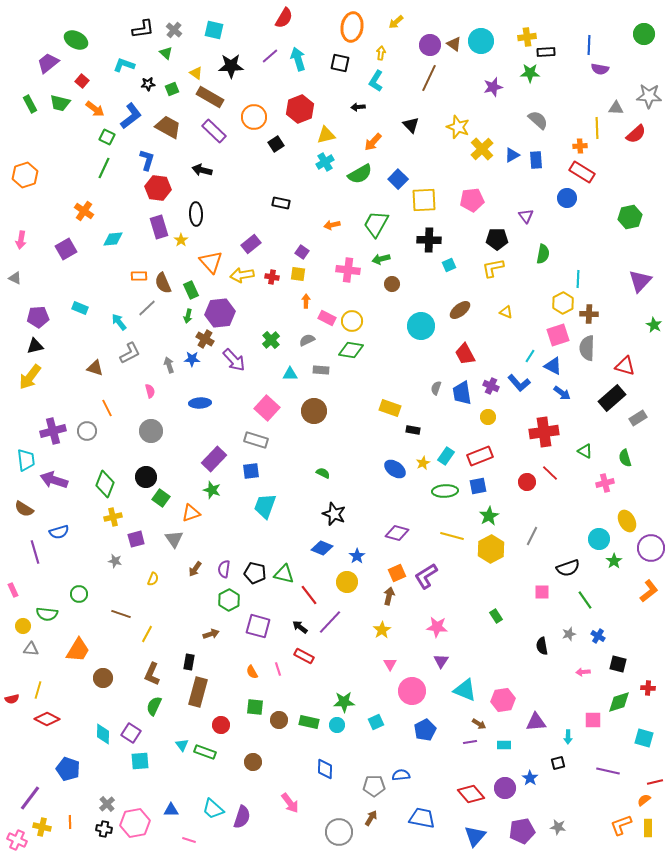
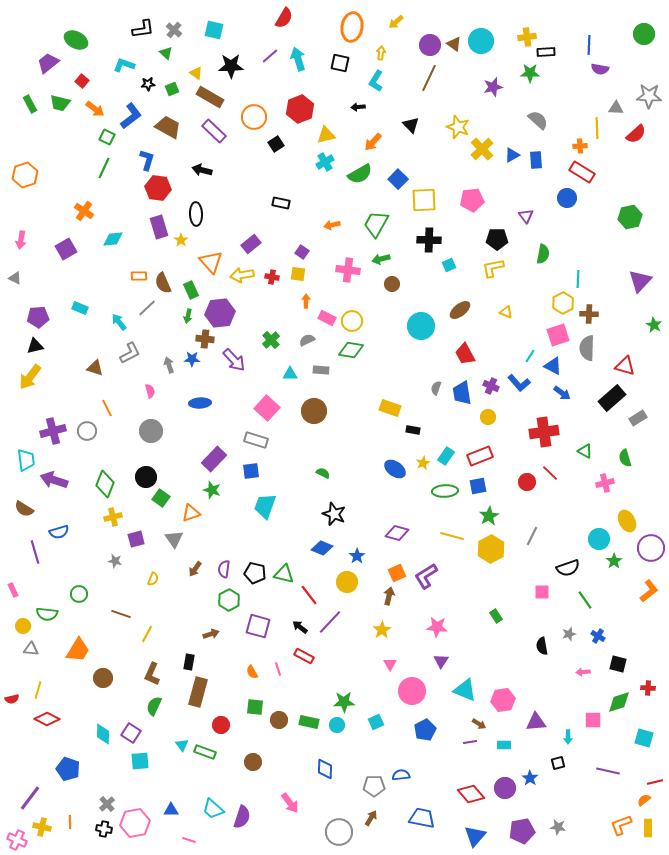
brown cross at (205, 339): rotated 24 degrees counterclockwise
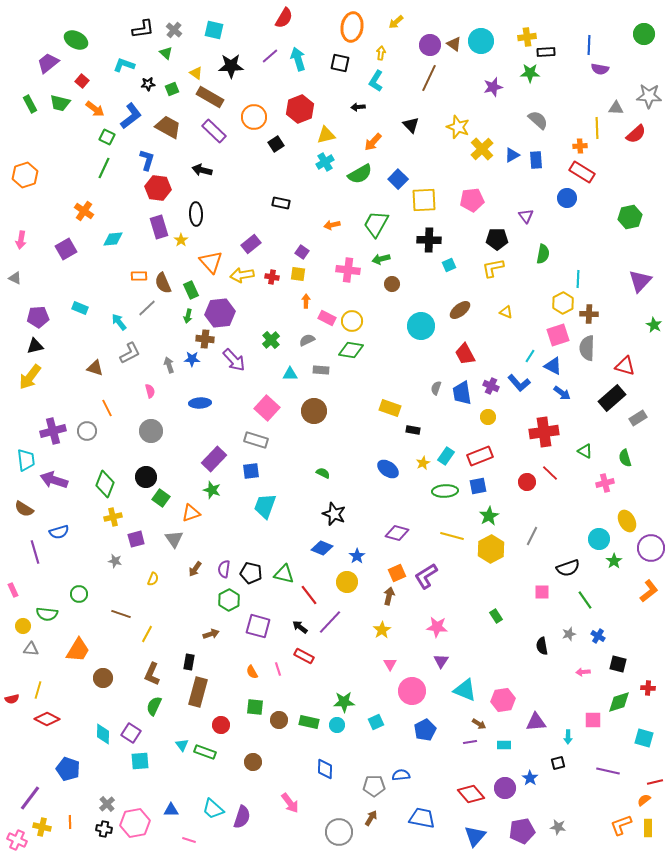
blue ellipse at (395, 469): moved 7 px left
black pentagon at (255, 573): moved 4 px left
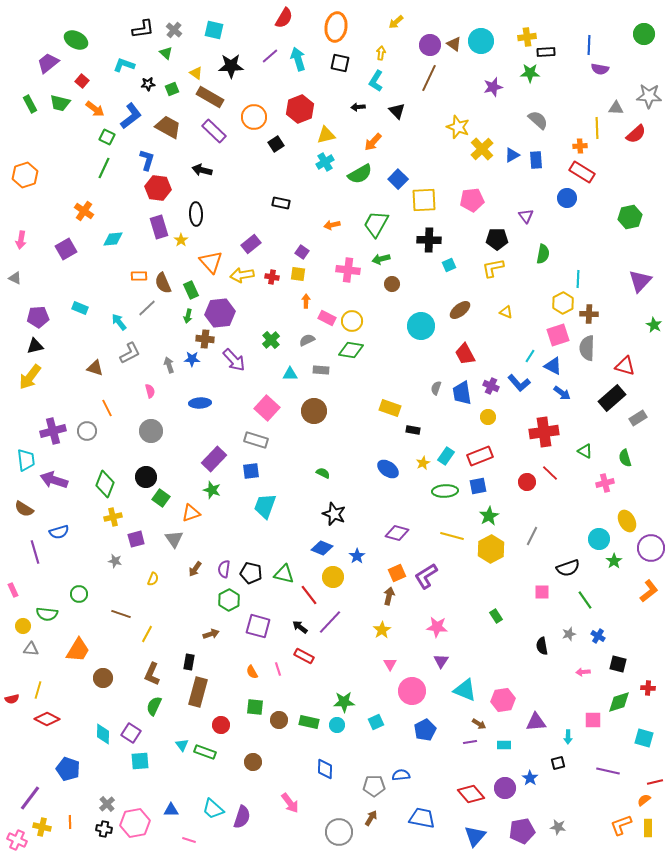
orange ellipse at (352, 27): moved 16 px left
black triangle at (411, 125): moved 14 px left, 14 px up
yellow circle at (347, 582): moved 14 px left, 5 px up
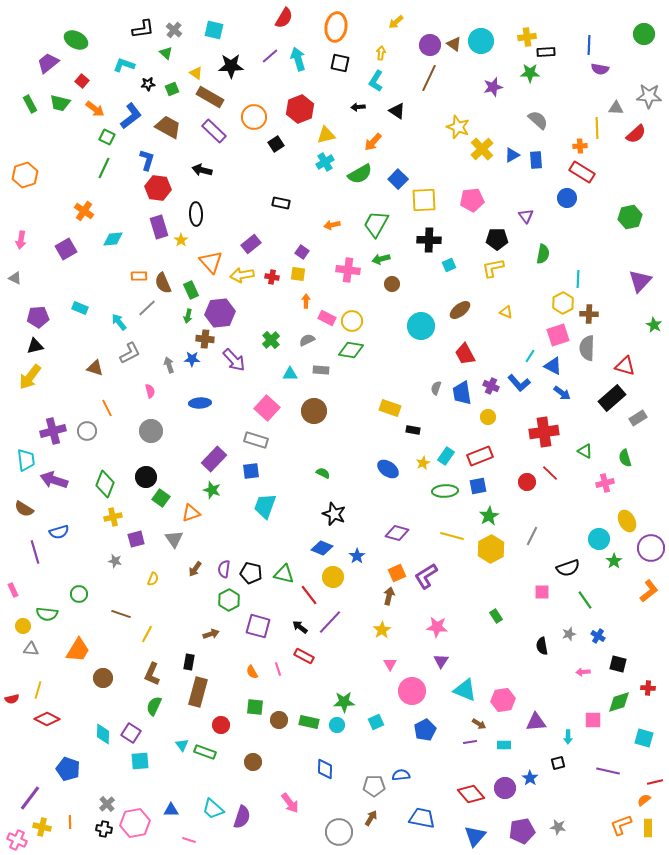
black triangle at (397, 111): rotated 12 degrees counterclockwise
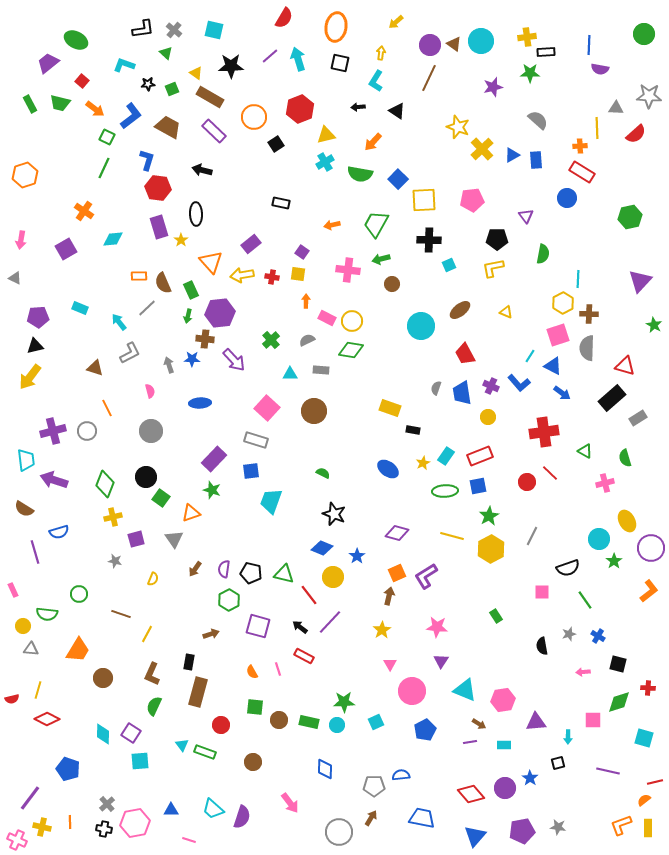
green semicircle at (360, 174): rotated 40 degrees clockwise
cyan trapezoid at (265, 506): moved 6 px right, 5 px up
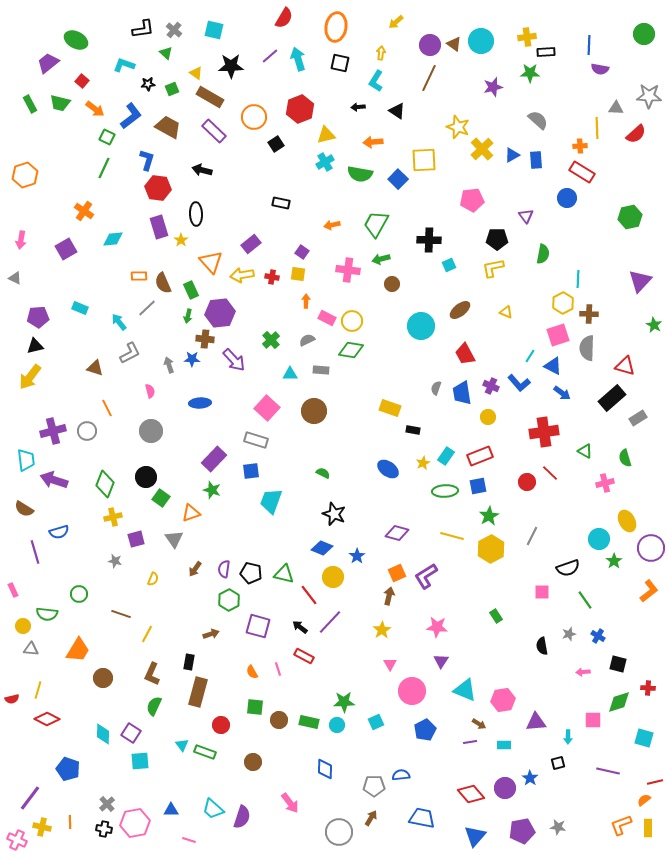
orange arrow at (373, 142): rotated 42 degrees clockwise
yellow square at (424, 200): moved 40 px up
